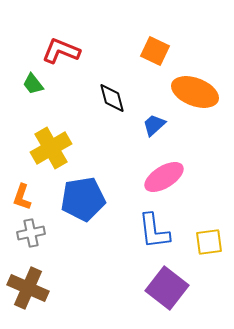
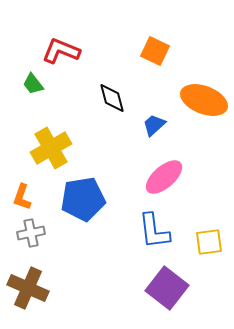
orange ellipse: moved 9 px right, 8 px down
pink ellipse: rotated 9 degrees counterclockwise
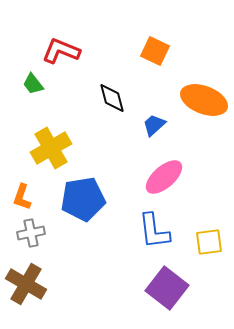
brown cross: moved 2 px left, 4 px up; rotated 6 degrees clockwise
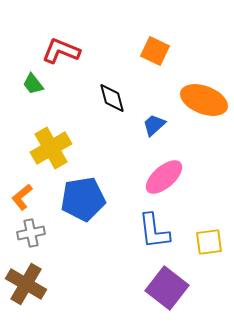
orange L-shape: rotated 32 degrees clockwise
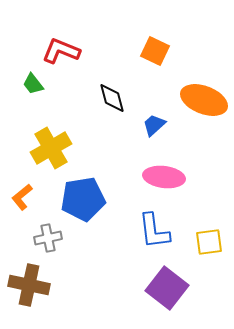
pink ellipse: rotated 48 degrees clockwise
gray cross: moved 17 px right, 5 px down
brown cross: moved 3 px right, 1 px down; rotated 18 degrees counterclockwise
